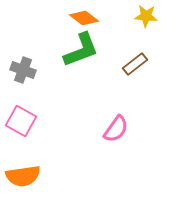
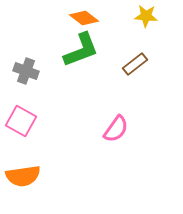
gray cross: moved 3 px right, 1 px down
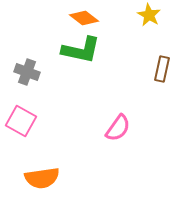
yellow star: moved 3 px right, 1 px up; rotated 25 degrees clockwise
green L-shape: rotated 33 degrees clockwise
brown rectangle: moved 27 px right, 5 px down; rotated 40 degrees counterclockwise
gray cross: moved 1 px right, 1 px down
pink semicircle: moved 2 px right, 1 px up
orange semicircle: moved 19 px right, 2 px down
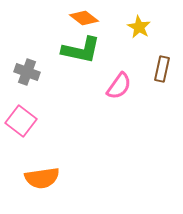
yellow star: moved 10 px left, 12 px down
pink square: rotated 8 degrees clockwise
pink semicircle: moved 1 px right, 42 px up
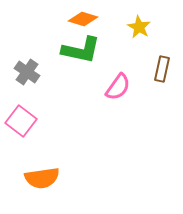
orange diamond: moved 1 px left, 1 px down; rotated 20 degrees counterclockwise
gray cross: rotated 15 degrees clockwise
pink semicircle: moved 1 px left, 1 px down
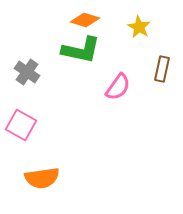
orange diamond: moved 2 px right, 1 px down
pink square: moved 4 px down; rotated 8 degrees counterclockwise
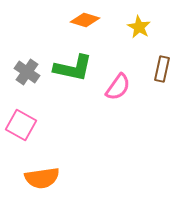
green L-shape: moved 8 px left, 18 px down
